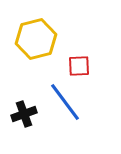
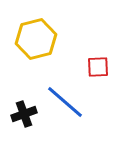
red square: moved 19 px right, 1 px down
blue line: rotated 12 degrees counterclockwise
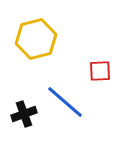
red square: moved 2 px right, 4 px down
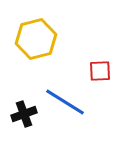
blue line: rotated 9 degrees counterclockwise
